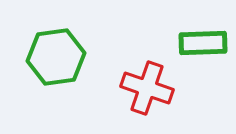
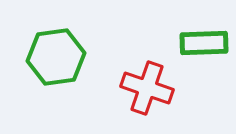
green rectangle: moved 1 px right
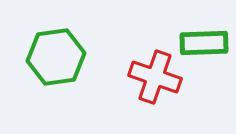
red cross: moved 8 px right, 11 px up
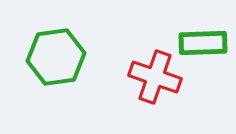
green rectangle: moved 1 px left
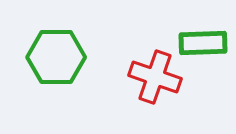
green hexagon: rotated 8 degrees clockwise
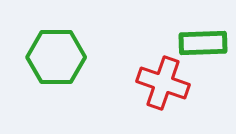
red cross: moved 8 px right, 6 px down
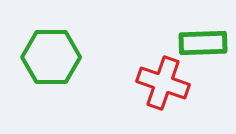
green hexagon: moved 5 px left
